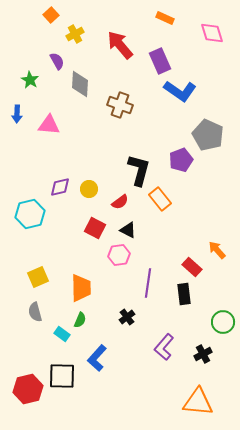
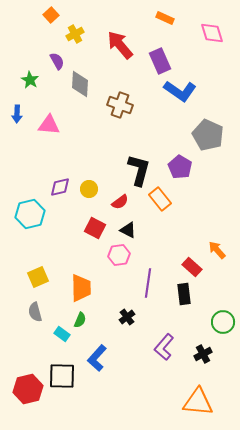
purple pentagon at (181, 160): moved 1 px left, 7 px down; rotated 20 degrees counterclockwise
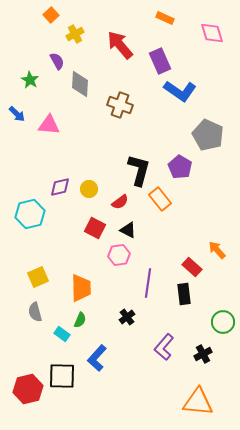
blue arrow at (17, 114): rotated 48 degrees counterclockwise
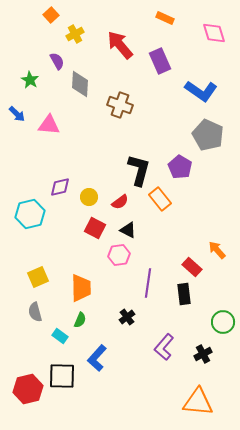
pink diamond at (212, 33): moved 2 px right
blue L-shape at (180, 91): moved 21 px right
yellow circle at (89, 189): moved 8 px down
cyan rectangle at (62, 334): moved 2 px left, 2 px down
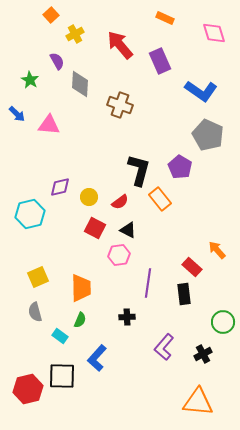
black cross at (127, 317): rotated 35 degrees clockwise
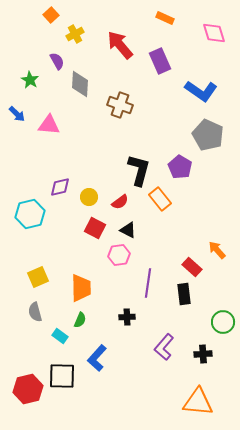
black cross at (203, 354): rotated 24 degrees clockwise
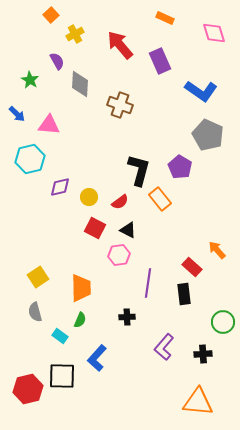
cyan hexagon at (30, 214): moved 55 px up
yellow square at (38, 277): rotated 10 degrees counterclockwise
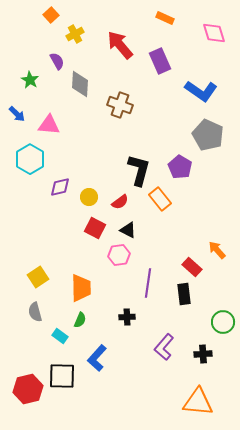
cyan hexagon at (30, 159): rotated 16 degrees counterclockwise
